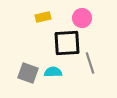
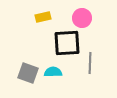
gray line: rotated 20 degrees clockwise
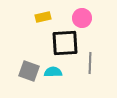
black square: moved 2 px left
gray square: moved 1 px right, 2 px up
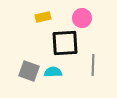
gray line: moved 3 px right, 2 px down
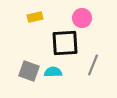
yellow rectangle: moved 8 px left
gray line: rotated 20 degrees clockwise
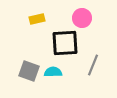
yellow rectangle: moved 2 px right, 2 px down
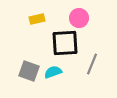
pink circle: moved 3 px left
gray line: moved 1 px left, 1 px up
cyan semicircle: rotated 18 degrees counterclockwise
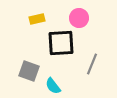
black square: moved 4 px left
cyan semicircle: moved 14 px down; rotated 108 degrees counterclockwise
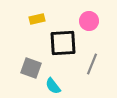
pink circle: moved 10 px right, 3 px down
black square: moved 2 px right
gray square: moved 2 px right, 3 px up
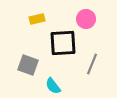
pink circle: moved 3 px left, 2 px up
gray square: moved 3 px left, 3 px up
